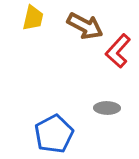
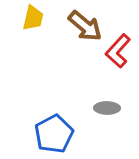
brown arrow: rotated 12 degrees clockwise
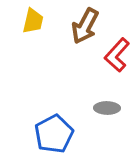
yellow trapezoid: moved 3 px down
brown arrow: rotated 78 degrees clockwise
red L-shape: moved 1 px left, 4 px down
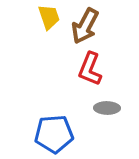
yellow trapezoid: moved 16 px right, 4 px up; rotated 32 degrees counterclockwise
red L-shape: moved 27 px left, 14 px down; rotated 20 degrees counterclockwise
blue pentagon: rotated 24 degrees clockwise
